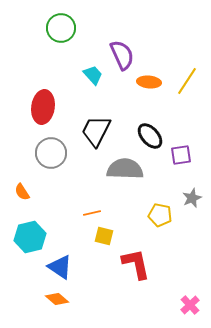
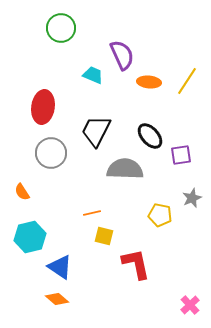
cyan trapezoid: rotated 25 degrees counterclockwise
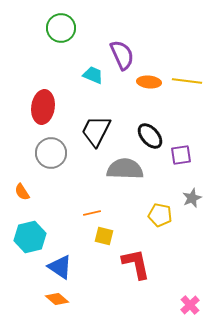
yellow line: rotated 64 degrees clockwise
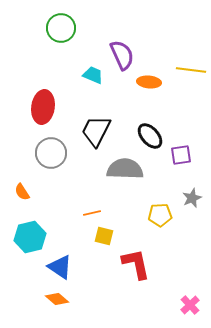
yellow line: moved 4 px right, 11 px up
yellow pentagon: rotated 15 degrees counterclockwise
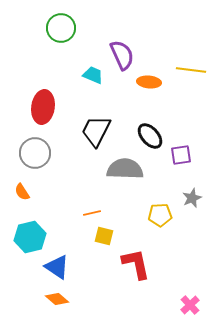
gray circle: moved 16 px left
blue triangle: moved 3 px left
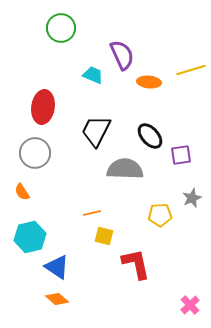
yellow line: rotated 24 degrees counterclockwise
